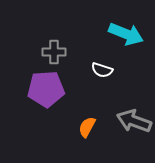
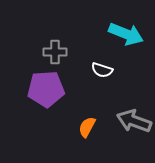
gray cross: moved 1 px right
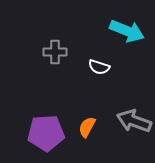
cyan arrow: moved 1 px right, 3 px up
white semicircle: moved 3 px left, 3 px up
purple pentagon: moved 44 px down
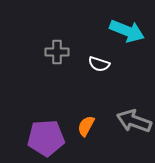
gray cross: moved 2 px right
white semicircle: moved 3 px up
orange semicircle: moved 1 px left, 1 px up
purple pentagon: moved 5 px down
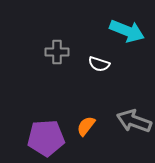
orange semicircle: rotated 10 degrees clockwise
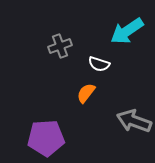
cyan arrow: rotated 124 degrees clockwise
gray cross: moved 3 px right, 6 px up; rotated 20 degrees counterclockwise
orange semicircle: moved 33 px up
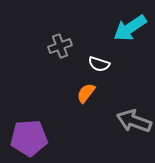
cyan arrow: moved 3 px right, 3 px up
purple pentagon: moved 17 px left
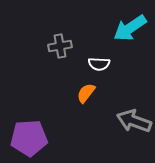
gray cross: rotated 10 degrees clockwise
white semicircle: rotated 15 degrees counterclockwise
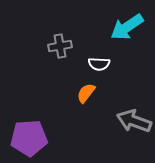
cyan arrow: moved 3 px left, 1 px up
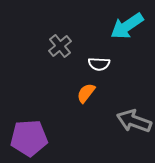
cyan arrow: moved 1 px up
gray cross: rotated 30 degrees counterclockwise
